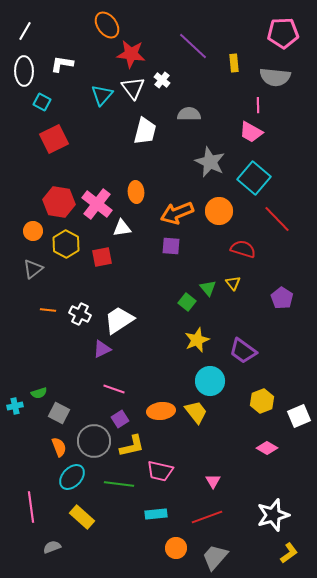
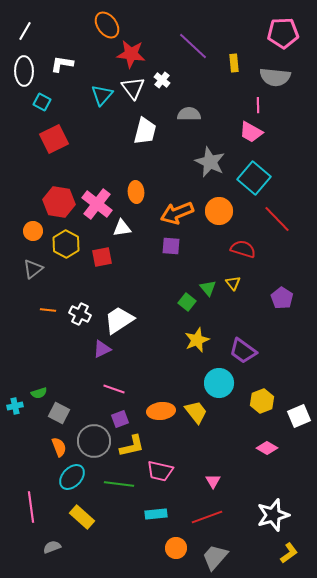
cyan circle at (210, 381): moved 9 px right, 2 px down
purple square at (120, 419): rotated 12 degrees clockwise
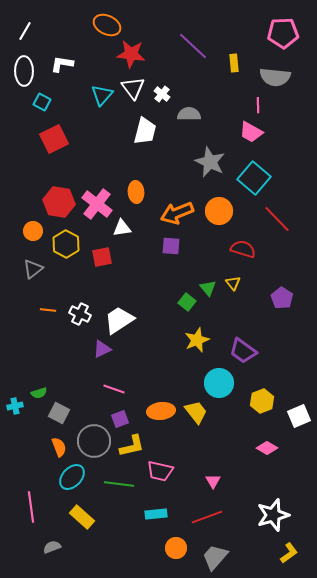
orange ellipse at (107, 25): rotated 28 degrees counterclockwise
white cross at (162, 80): moved 14 px down
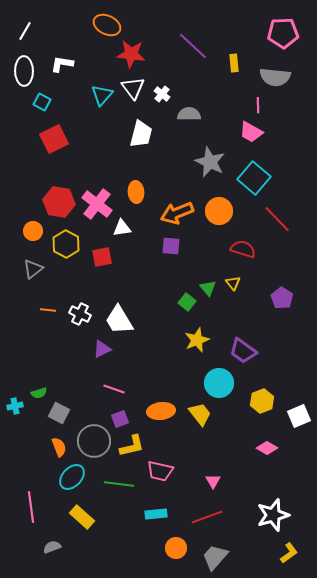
white trapezoid at (145, 131): moved 4 px left, 3 px down
white trapezoid at (119, 320): rotated 88 degrees counterclockwise
yellow trapezoid at (196, 412): moved 4 px right, 2 px down
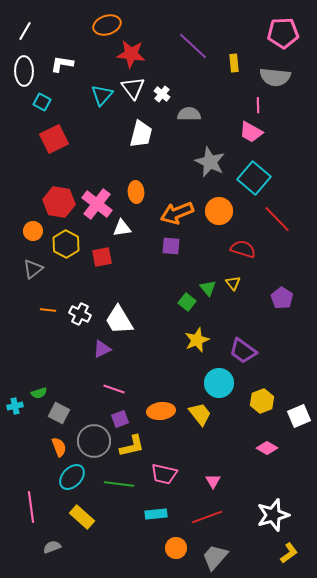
orange ellipse at (107, 25): rotated 44 degrees counterclockwise
pink trapezoid at (160, 471): moved 4 px right, 3 px down
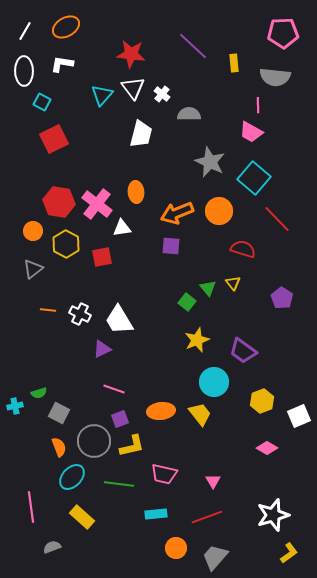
orange ellipse at (107, 25): moved 41 px left, 2 px down; rotated 12 degrees counterclockwise
cyan circle at (219, 383): moved 5 px left, 1 px up
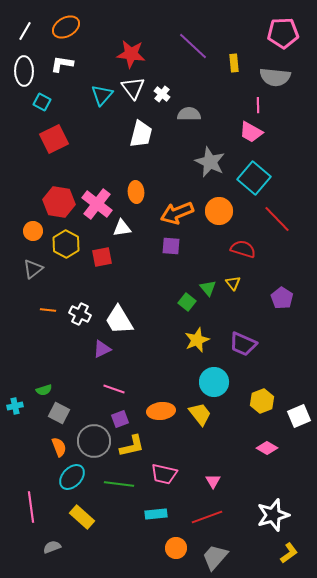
purple trapezoid at (243, 351): moved 7 px up; rotated 12 degrees counterclockwise
green semicircle at (39, 393): moved 5 px right, 3 px up
